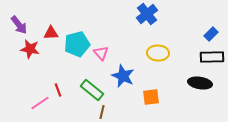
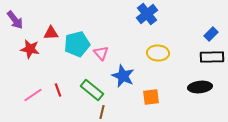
purple arrow: moved 4 px left, 5 px up
black ellipse: moved 4 px down; rotated 15 degrees counterclockwise
pink line: moved 7 px left, 8 px up
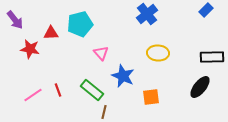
blue rectangle: moved 5 px left, 24 px up
cyan pentagon: moved 3 px right, 20 px up
black ellipse: rotated 45 degrees counterclockwise
brown line: moved 2 px right
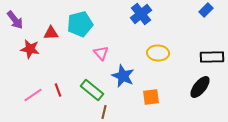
blue cross: moved 6 px left
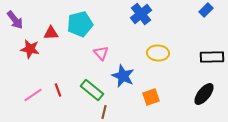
black ellipse: moved 4 px right, 7 px down
orange square: rotated 12 degrees counterclockwise
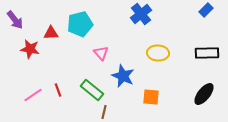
black rectangle: moved 5 px left, 4 px up
orange square: rotated 24 degrees clockwise
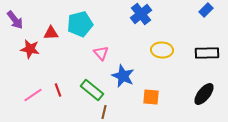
yellow ellipse: moved 4 px right, 3 px up
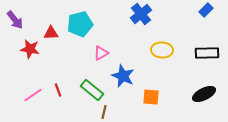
pink triangle: rotated 42 degrees clockwise
black ellipse: rotated 25 degrees clockwise
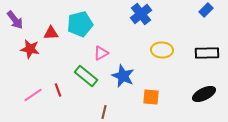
green rectangle: moved 6 px left, 14 px up
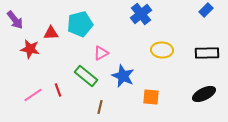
brown line: moved 4 px left, 5 px up
